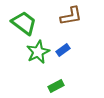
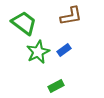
blue rectangle: moved 1 px right
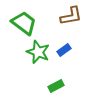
green star: rotated 25 degrees counterclockwise
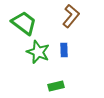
brown L-shape: rotated 40 degrees counterclockwise
blue rectangle: rotated 56 degrees counterclockwise
green rectangle: rotated 14 degrees clockwise
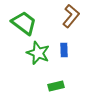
green star: moved 1 px down
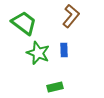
green rectangle: moved 1 px left, 1 px down
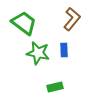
brown L-shape: moved 1 px right, 3 px down
green star: rotated 10 degrees counterclockwise
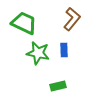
green trapezoid: rotated 12 degrees counterclockwise
green rectangle: moved 3 px right, 1 px up
